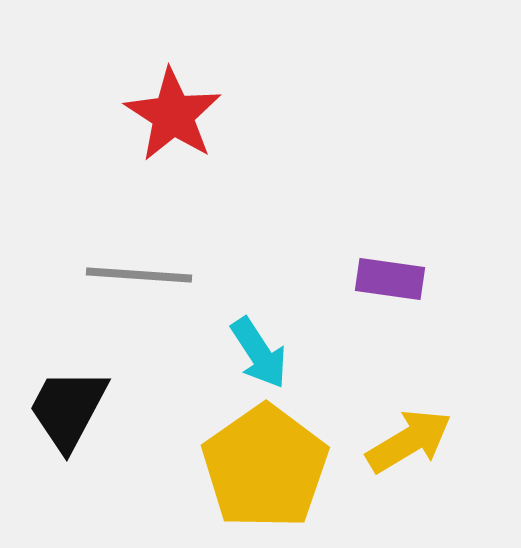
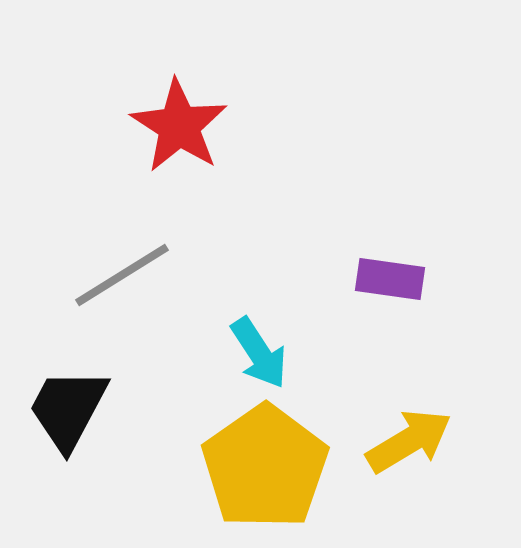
red star: moved 6 px right, 11 px down
gray line: moved 17 px left; rotated 36 degrees counterclockwise
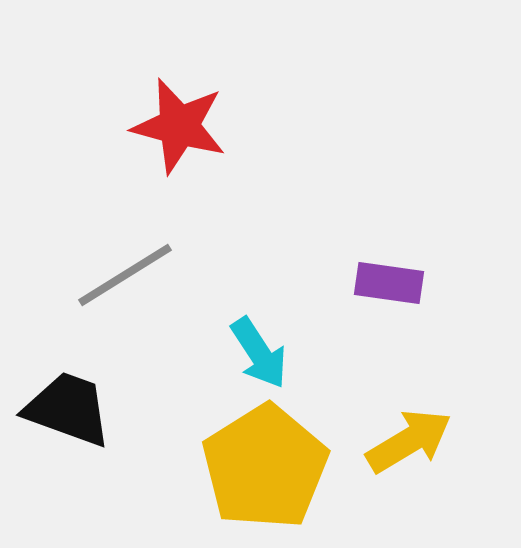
red star: rotated 18 degrees counterclockwise
gray line: moved 3 px right
purple rectangle: moved 1 px left, 4 px down
black trapezoid: rotated 82 degrees clockwise
yellow pentagon: rotated 3 degrees clockwise
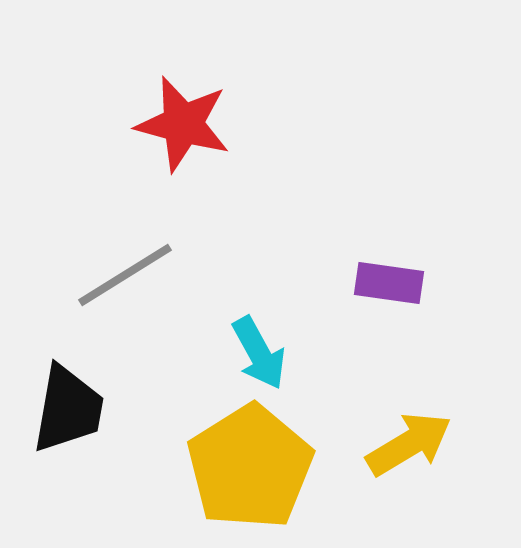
red star: moved 4 px right, 2 px up
cyan arrow: rotated 4 degrees clockwise
black trapezoid: rotated 80 degrees clockwise
yellow arrow: moved 3 px down
yellow pentagon: moved 15 px left
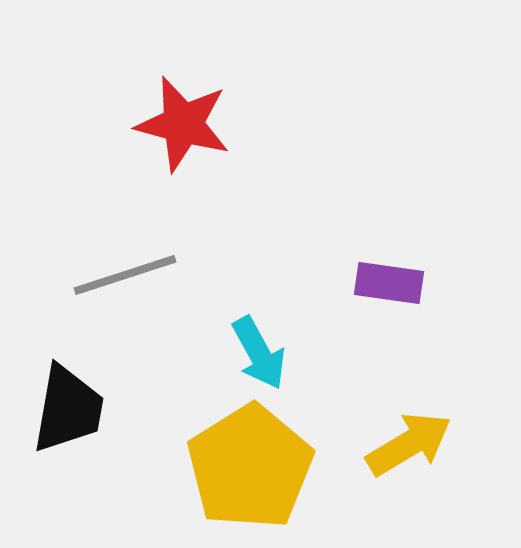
gray line: rotated 14 degrees clockwise
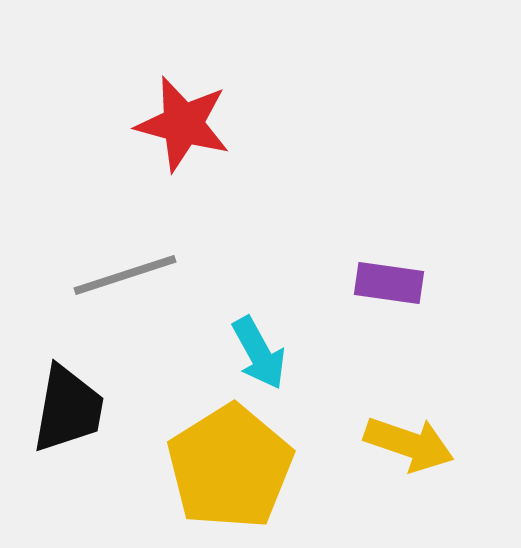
yellow arrow: rotated 50 degrees clockwise
yellow pentagon: moved 20 px left
